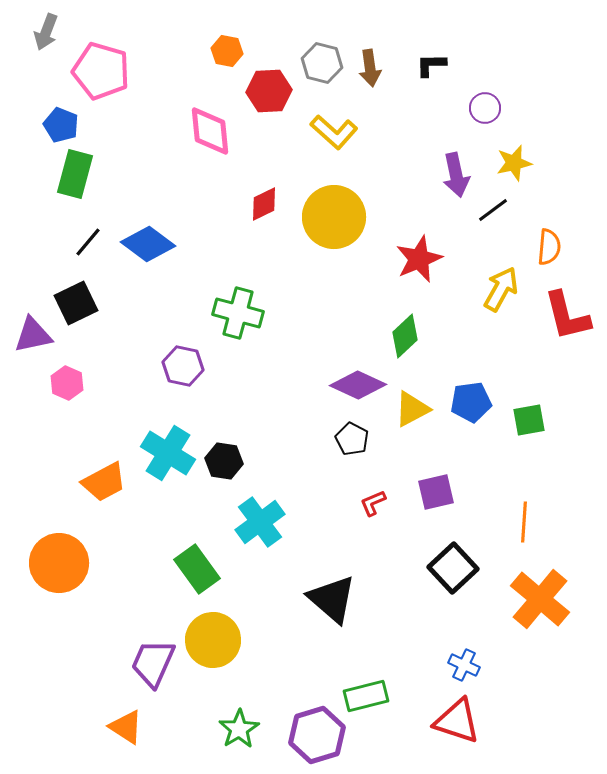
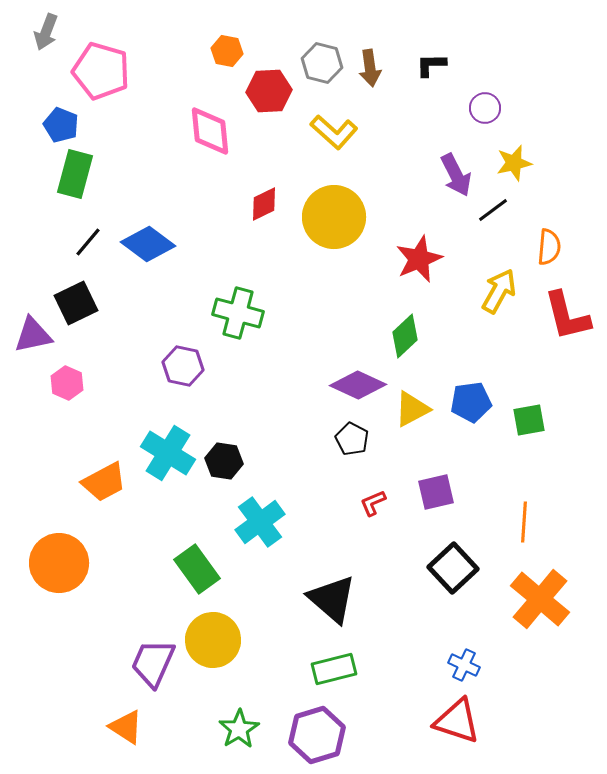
purple arrow at (456, 175): rotated 15 degrees counterclockwise
yellow arrow at (501, 289): moved 2 px left, 2 px down
green rectangle at (366, 696): moved 32 px left, 27 px up
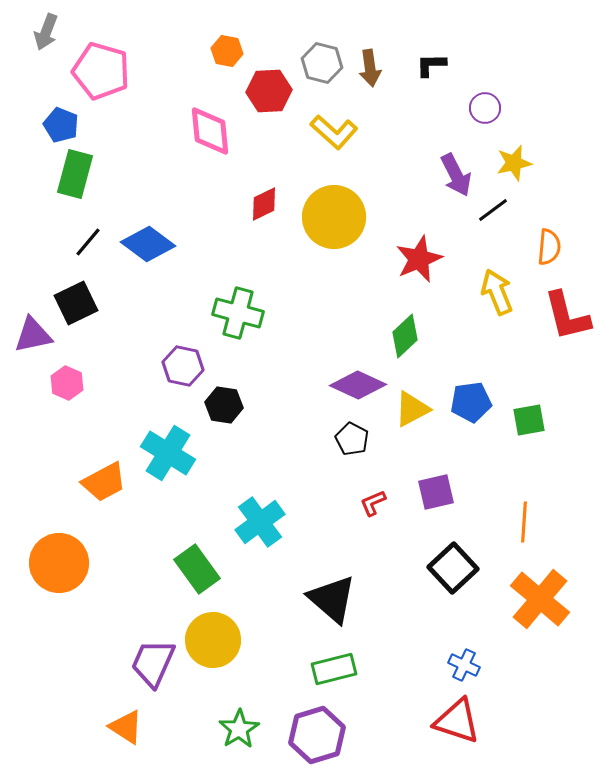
yellow arrow at (499, 291): moved 2 px left, 1 px down; rotated 51 degrees counterclockwise
black hexagon at (224, 461): moved 56 px up
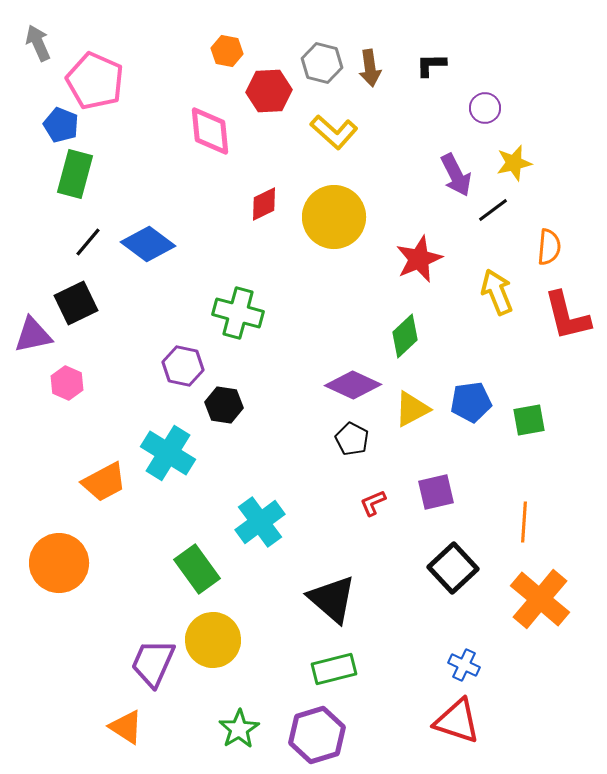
gray arrow at (46, 32): moved 8 px left, 11 px down; rotated 135 degrees clockwise
pink pentagon at (101, 71): moved 6 px left, 10 px down; rotated 8 degrees clockwise
purple diamond at (358, 385): moved 5 px left
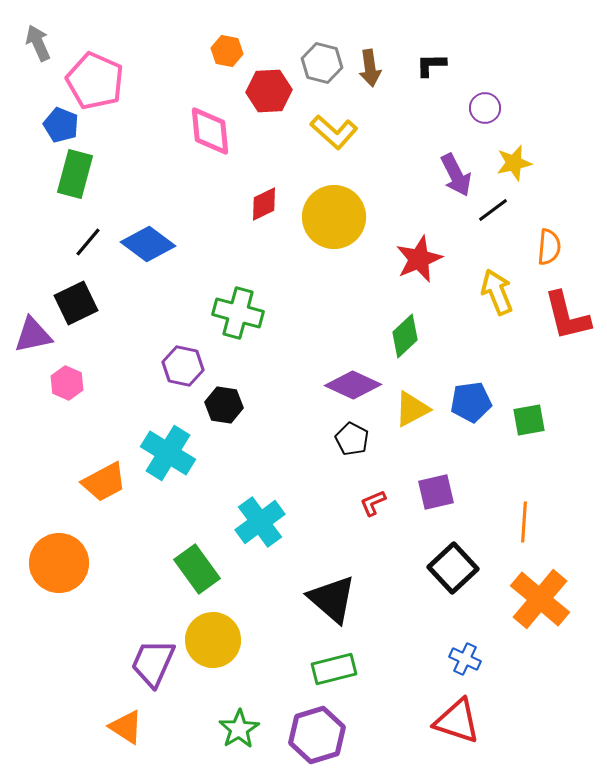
blue cross at (464, 665): moved 1 px right, 6 px up
